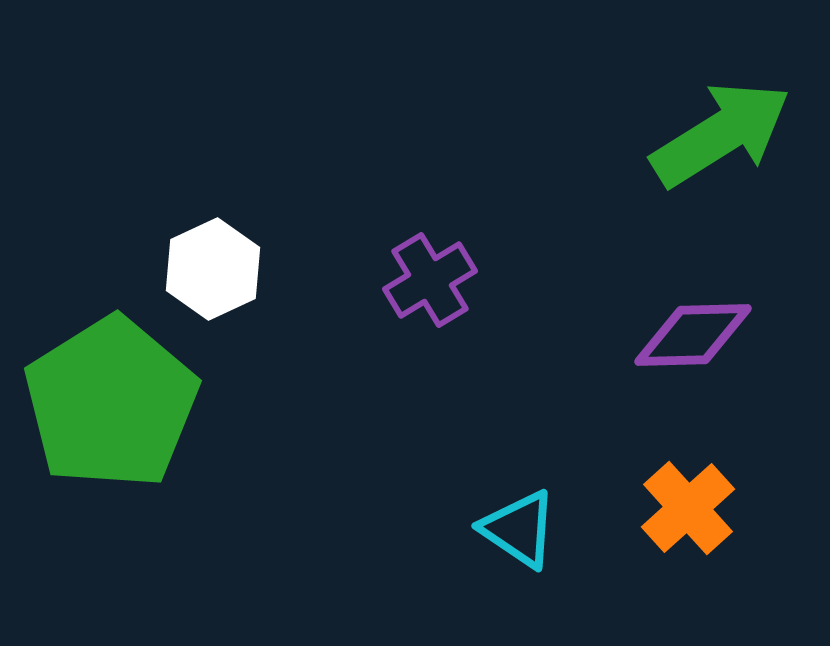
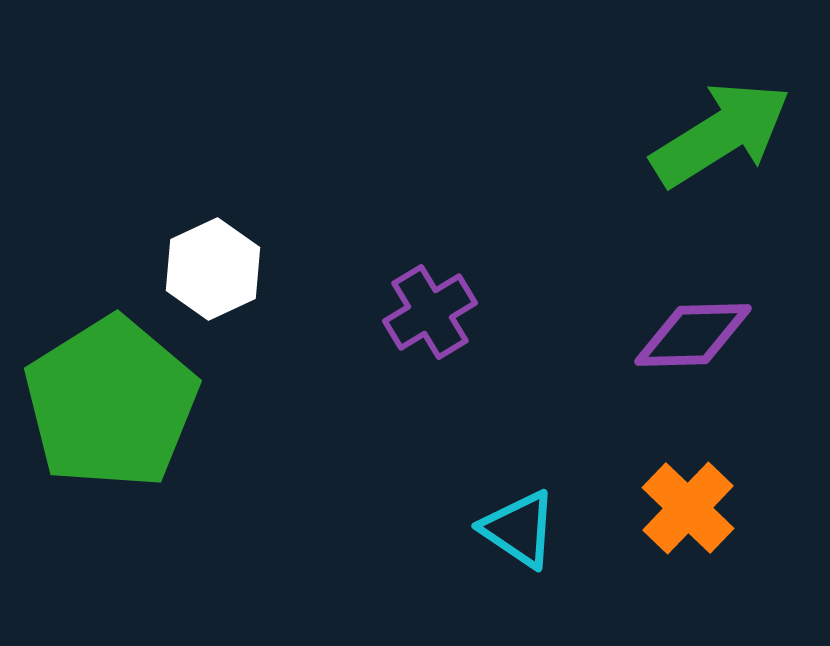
purple cross: moved 32 px down
orange cross: rotated 4 degrees counterclockwise
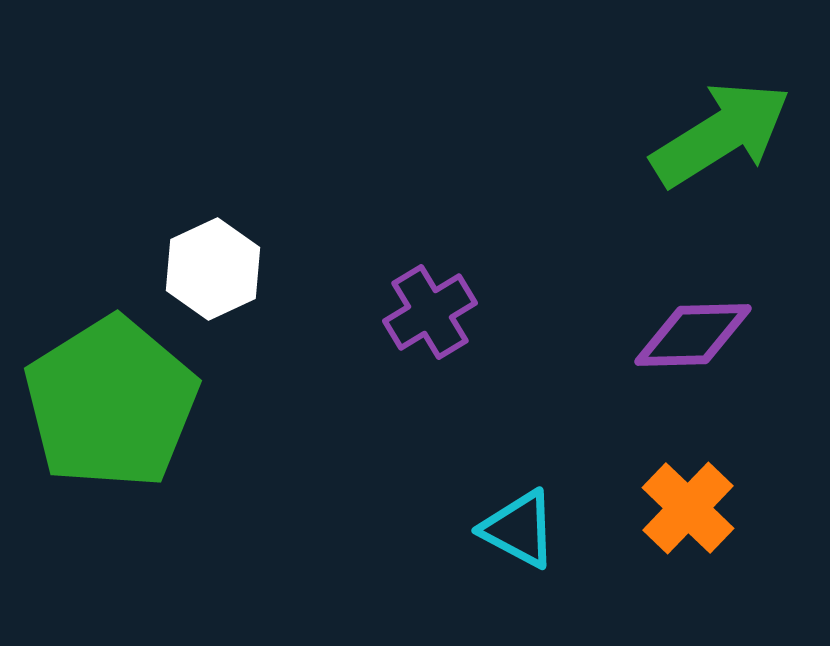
cyan triangle: rotated 6 degrees counterclockwise
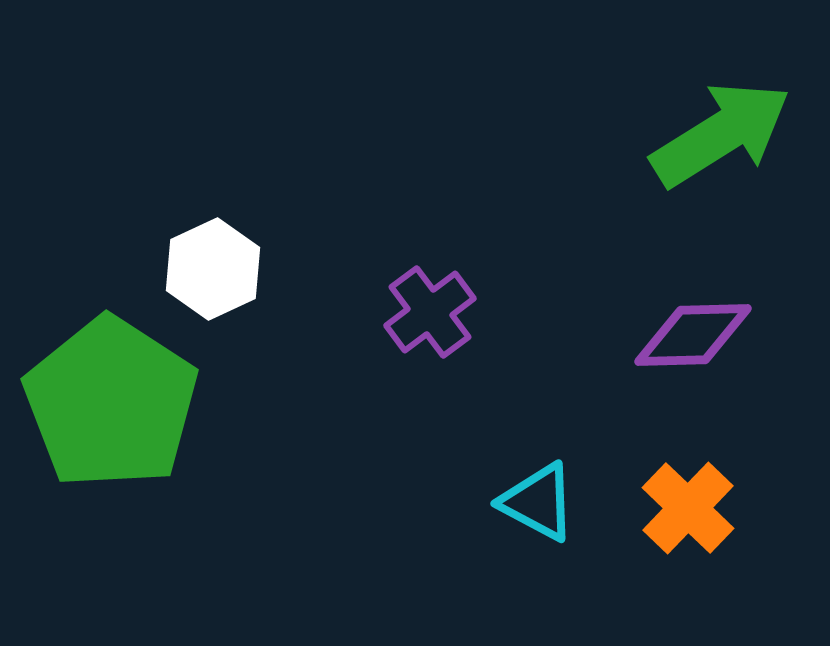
purple cross: rotated 6 degrees counterclockwise
green pentagon: rotated 7 degrees counterclockwise
cyan triangle: moved 19 px right, 27 px up
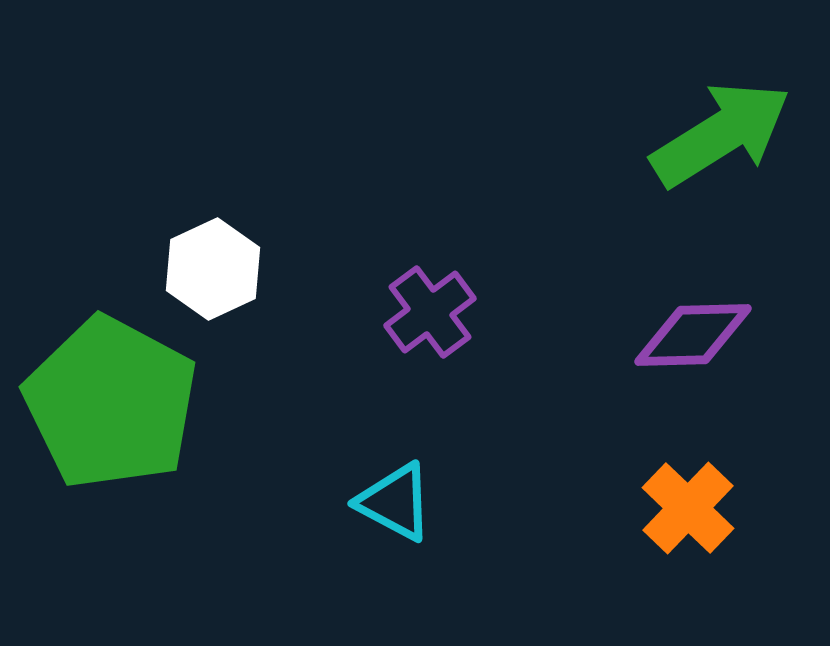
green pentagon: rotated 5 degrees counterclockwise
cyan triangle: moved 143 px left
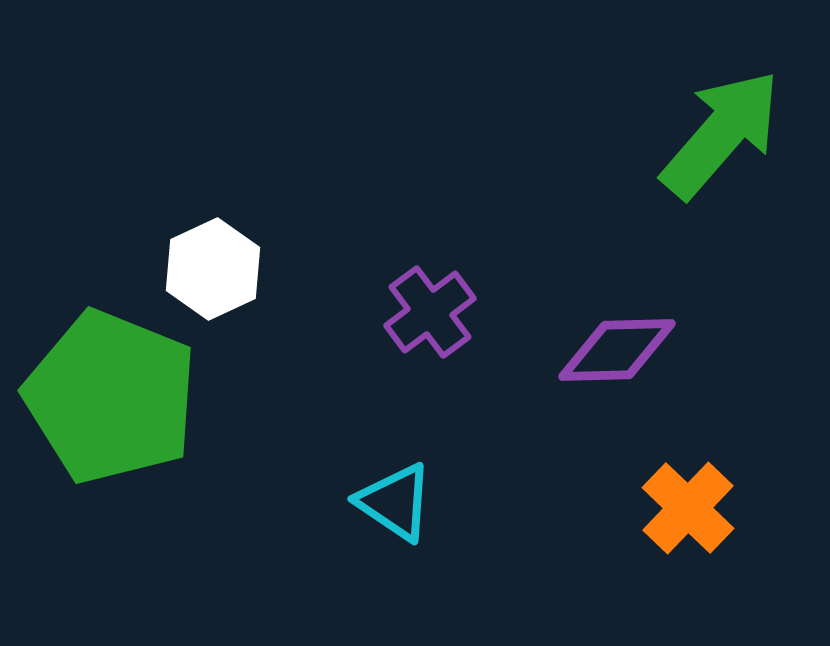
green arrow: rotated 17 degrees counterclockwise
purple diamond: moved 76 px left, 15 px down
green pentagon: moved 6 px up; rotated 6 degrees counterclockwise
cyan triangle: rotated 6 degrees clockwise
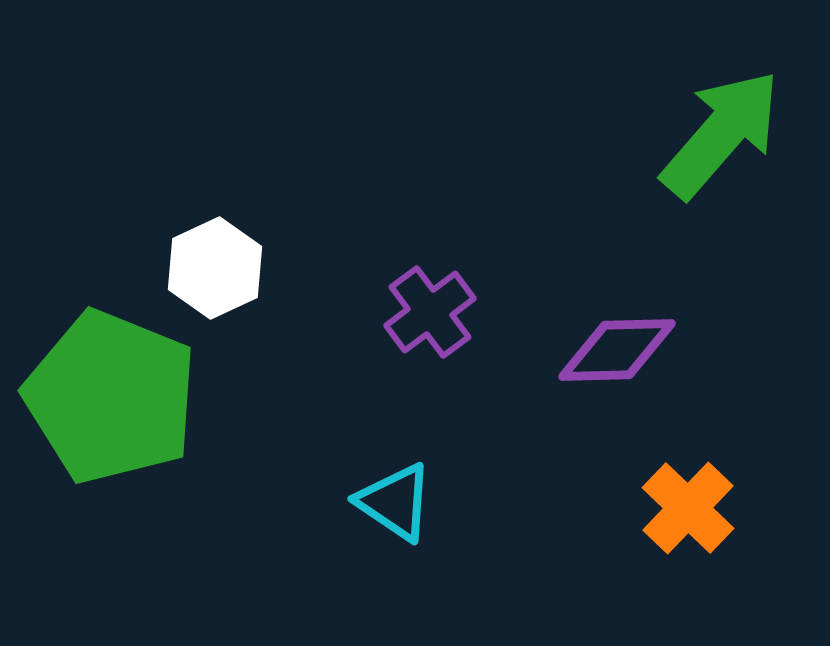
white hexagon: moved 2 px right, 1 px up
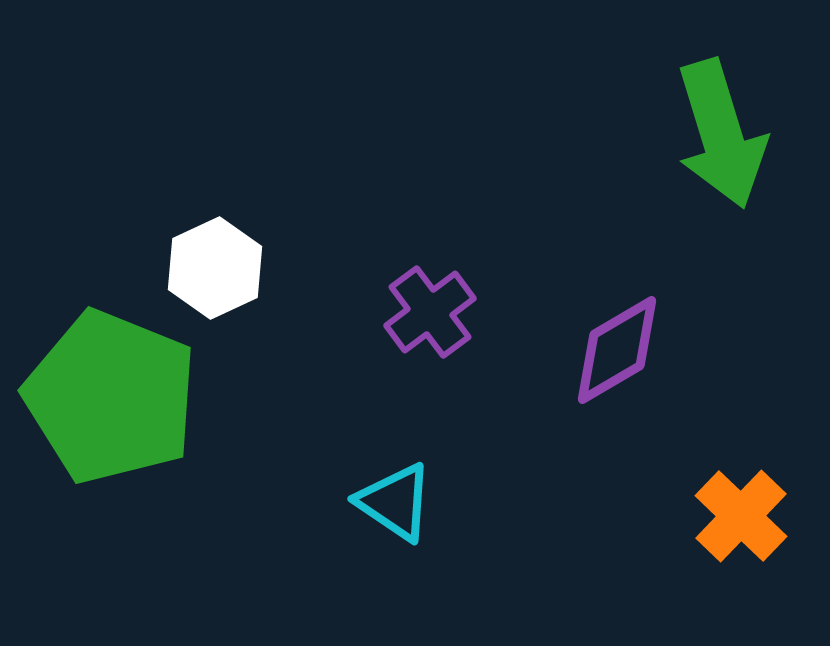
green arrow: rotated 122 degrees clockwise
purple diamond: rotated 29 degrees counterclockwise
orange cross: moved 53 px right, 8 px down
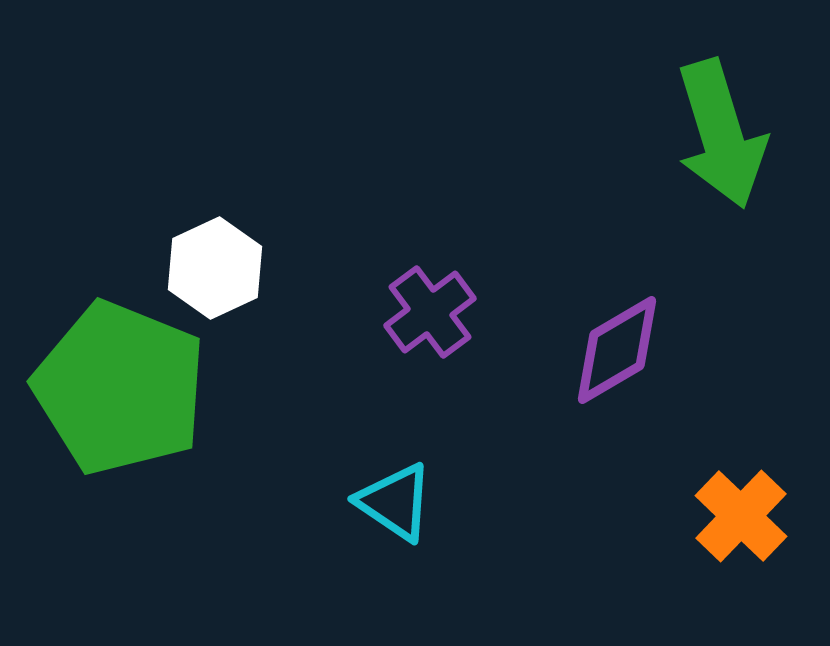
green pentagon: moved 9 px right, 9 px up
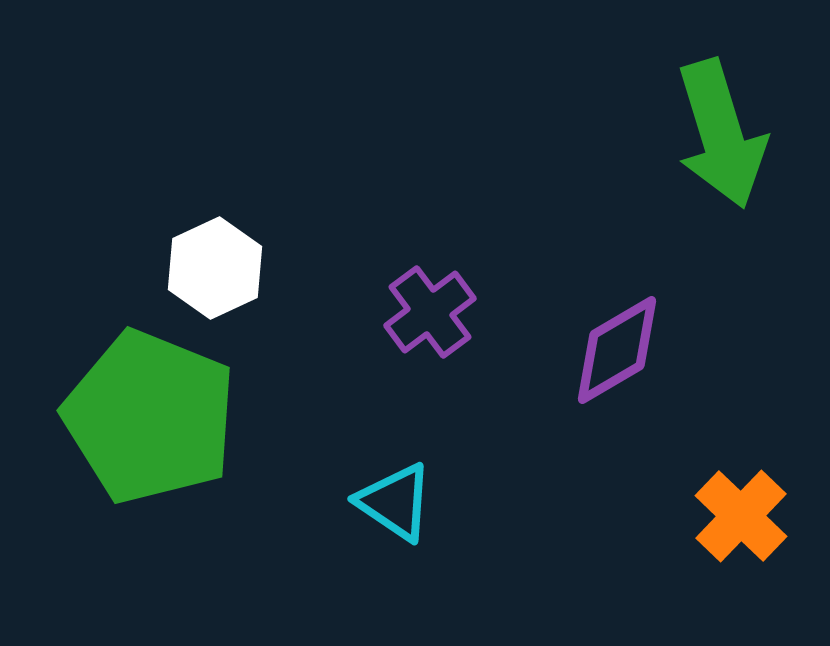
green pentagon: moved 30 px right, 29 px down
